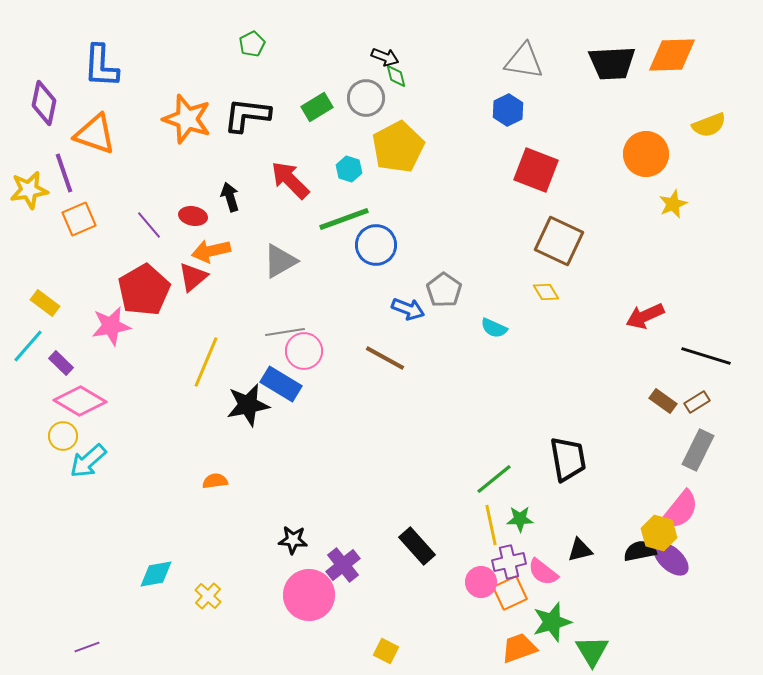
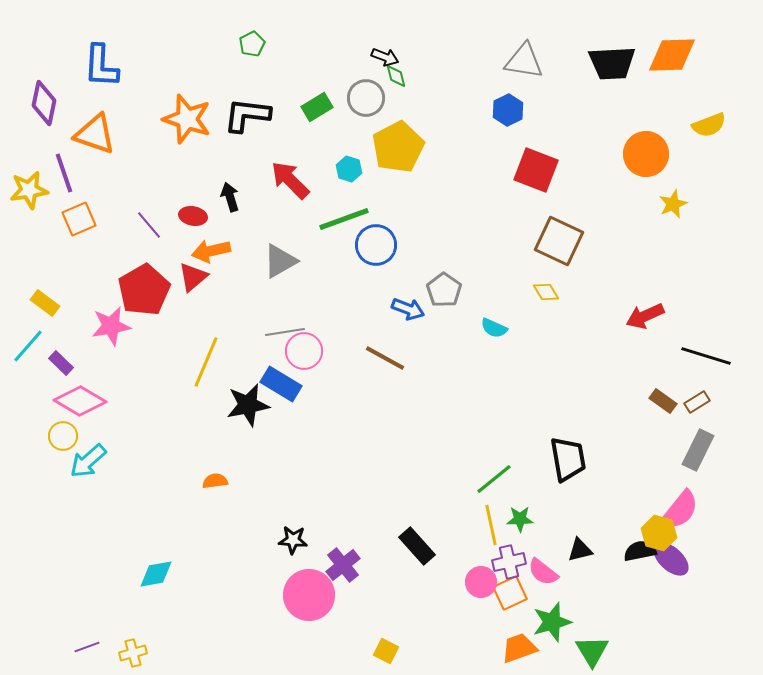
yellow cross at (208, 596): moved 75 px left, 57 px down; rotated 32 degrees clockwise
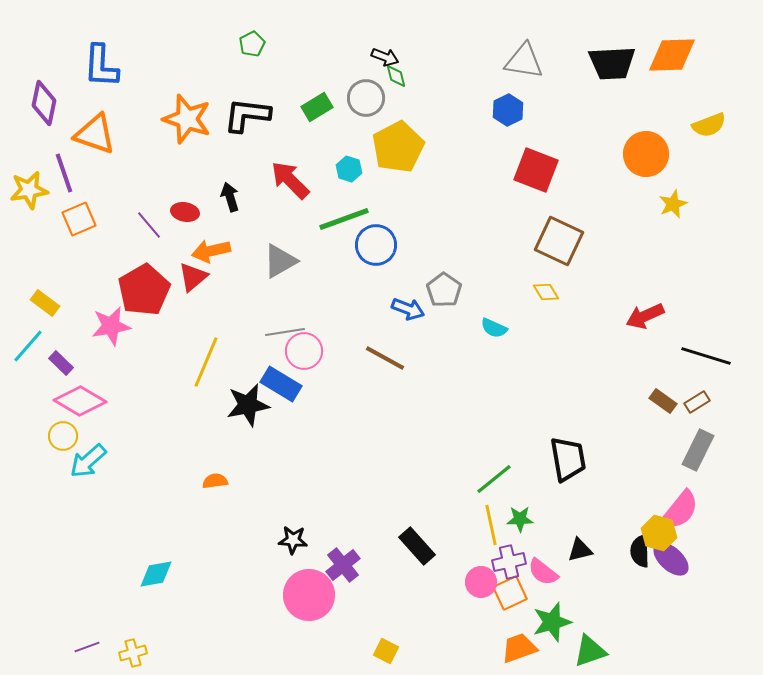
red ellipse at (193, 216): moved 8 px left, 4 px up
black semicircle at (640, 551): rotated 80 degrees counterclockwise
green triangle at (592, 651): moved 2 px left; rotated 42 degrees clockwise
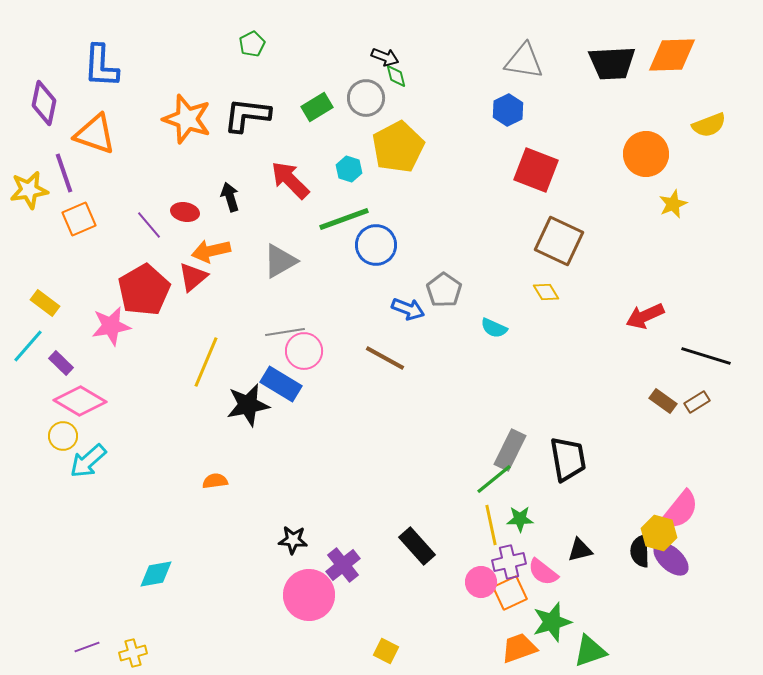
gray rectangle at (698, 450): moved 188 px left
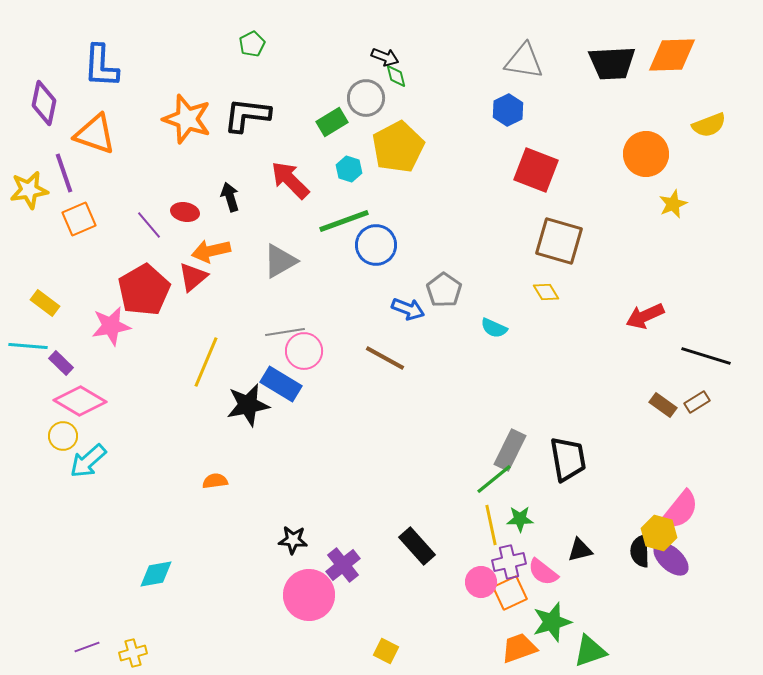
green rectangle at (317, 107): moved 15 px right, 15 px down
green line at (344, 219): moved 2 px down
brown square at (559, 241): rotated 9 degrees counterclockwise
cyan line at (28, 346): rotated 54 degrees clockwise
brown rectangle at (663, 401): moved 4 px down
